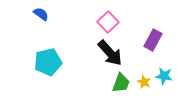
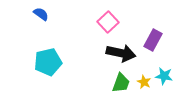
black arrow: moved 11 px right; rotated 36 degrees counterclockwise
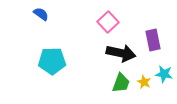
purple rectangle: rotated 40 degrees counterclockwise
cyan pentagon: moved 4 px right, 1 px up; rotated 12 degrees clockwise
cyan star: moved 2 px up
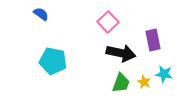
cyan pentagon: moved 1 px right; rotated 12 degrees clockwise
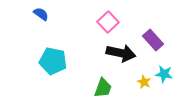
purple rectangle: rotated 30 degrees counterclockwise
green trapezoid: moved 18 px left, 5 px down
